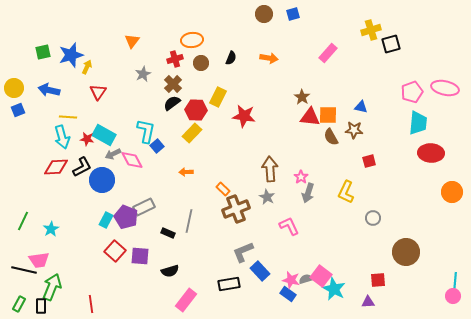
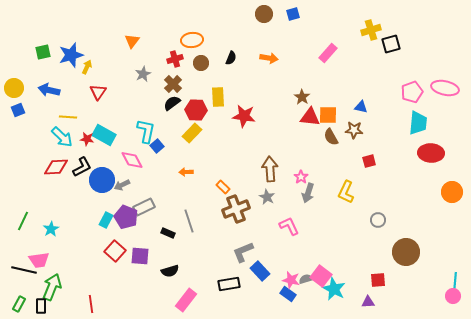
yellow rectangle at (218, 97): rotated 30 degrees counterclockwise
cyan arrow at (62, 137): rotated 30 degrees counterclockwise
gray arrow at (113, 154): moved 9 px right, 31 px down
orange rectangle at (223, 189): moved 2 px up
gray circle at (373, 218): moved 5 px right, 2 px down
gray line at (189, 221): rotated 30 degrees counterclockwise
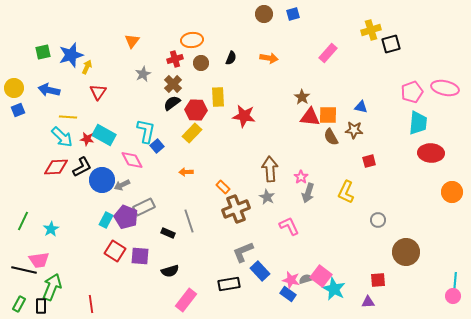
red square at (115, 251): rotated 10 degrees counterclockwise
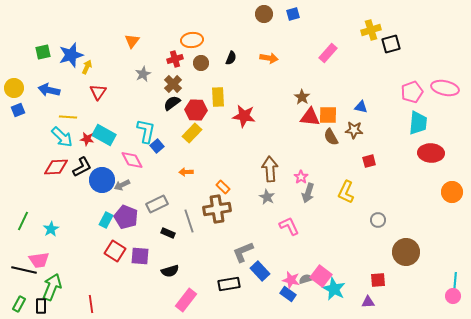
gray rectangle at (144, 207): moved 13 px right, 3 px up
brown cross at (236, 209): moved 19 px left; rotated 12 degrees clockwise
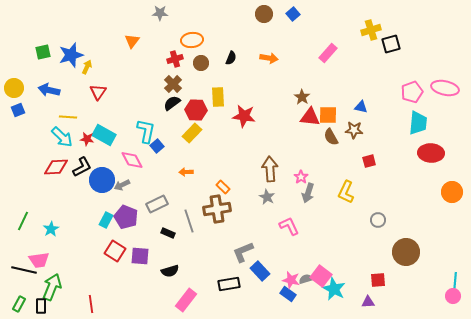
blue square at (293, 14): rotated 24 degrees counterclockwise
gray star at (143, 74): moved 17 px right, 61 px up; rotated 28 degrees clockwise
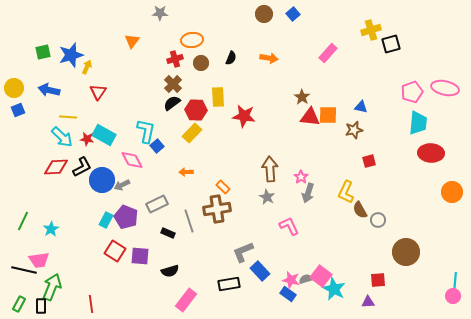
brown star at (354, 130): rotated 18 degrees counterclockwise
brown semicircle at (331, 137): moved 29 px right, 73 px down
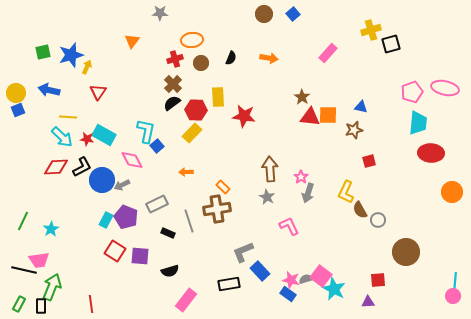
yellow circle at (14, 88): moved 2 px right, 5 px down
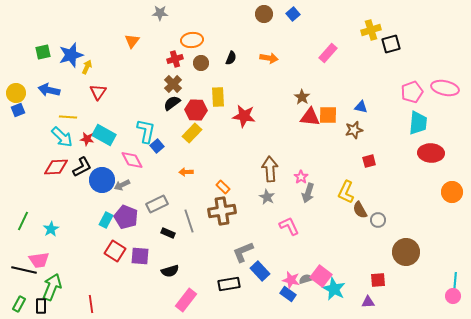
brown cross at (217, 209): moved 5 px right, 2 px down
